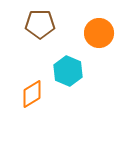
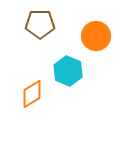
orange circle: moved 3 px left, 3 px down
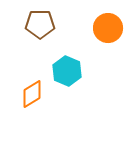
orange circle: moved 12 px right, 8 px up
cyan hexagon: moved 1 px left
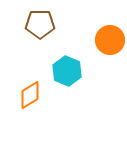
orange circle: moved 2 px right, 12 px down
orange diamond: moved 2 px left, 1 px down
